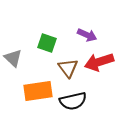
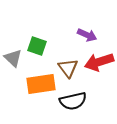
green square: moved 10 px left, 3 px down
orange rectangle: moved 3 px right, 7 px up
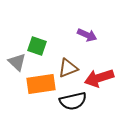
gray triangle: moved 4 px right, 4 px down
red arrow: moved 16 px down
brown triangle: rotated 45 degrees clockwise
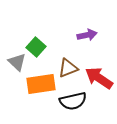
purple arrow: rotated 36 degrees counterclockwise
green square: moved 1 px left, 1 px down; rotated 24 degrees clockwise
red arrow: rotated 52 degrees clockwise
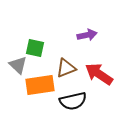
green square: moved 1 px left, 1 px down; rotated 30 degrees counterclockwise
gray triangle: moved 1 px right, 3 px down
brown triangle: moved 2 px left
red arrow: moved 4 px up
orange rectangle: moved 1 px left, 1 px down
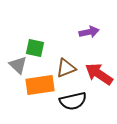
purple arrow: moved 2 px right, 3 px up
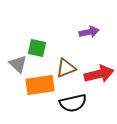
green square: moved 2 px right
gray triangle: moved 1 px up
red arrow: rotated 132 degrees clockwise
black semicircle: moved 2 px down
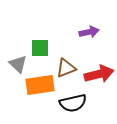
green square: moved 3 px right; rotated 12 degrees counterclockwise
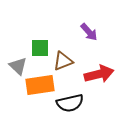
purple arrow: rotated 60 degrees clockwise
gray triangle: moved 2 px down
brown triangle: moved 3 px left, 7 px up
black semicircle: moved 3 px left
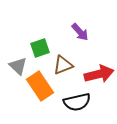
purple arrow: moved 9 px left
green square: rotated 18 degrees counterclockwise
brown triangle: moved 4 px down
orange rectangle: moved 1 px down; rotated 64 degrees clockwise
black semicircle: moved 7 px right, 1 px up
